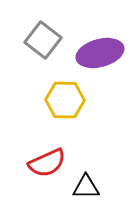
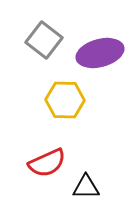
gray square: moved 1 px right
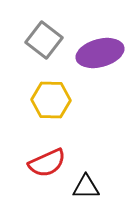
yellow hexagon: moved 14 px left
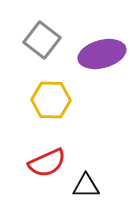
gray square: moved 2 px left
purple ellipse: moved 2 px right, 1 px down
black triangle: moved 1 px up
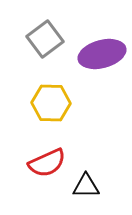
gray square: moved 3 px right, 1 px up; rotated 15 degrees clockwise
yellow hexagon: moved 3 px down
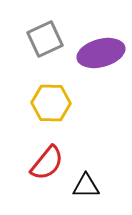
gray square: rotated 12 degrees clockwise
purple ellipse: moved 1 px left, 1 px up
red semicircle: rotated 27 degrees counterclockwise
